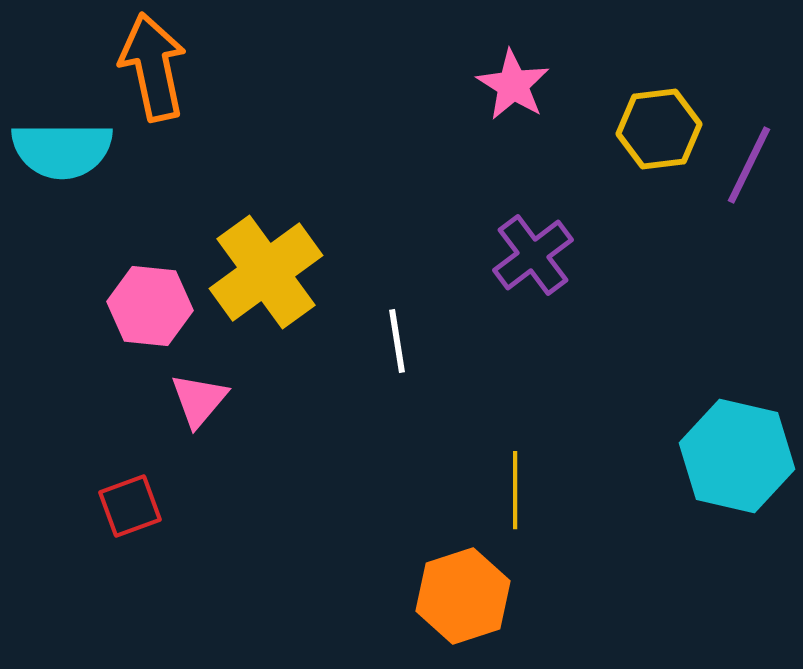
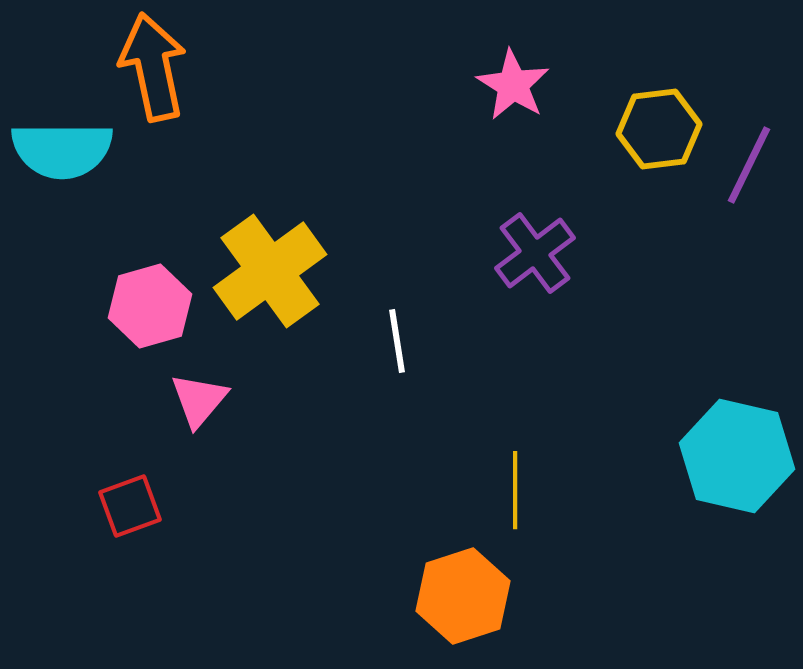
purple cross: moved 2 px right, 2 px up
yellow cross: moved 4 px right, 1 px up
pink hexagon: rotated 22 degrees counterclockwise
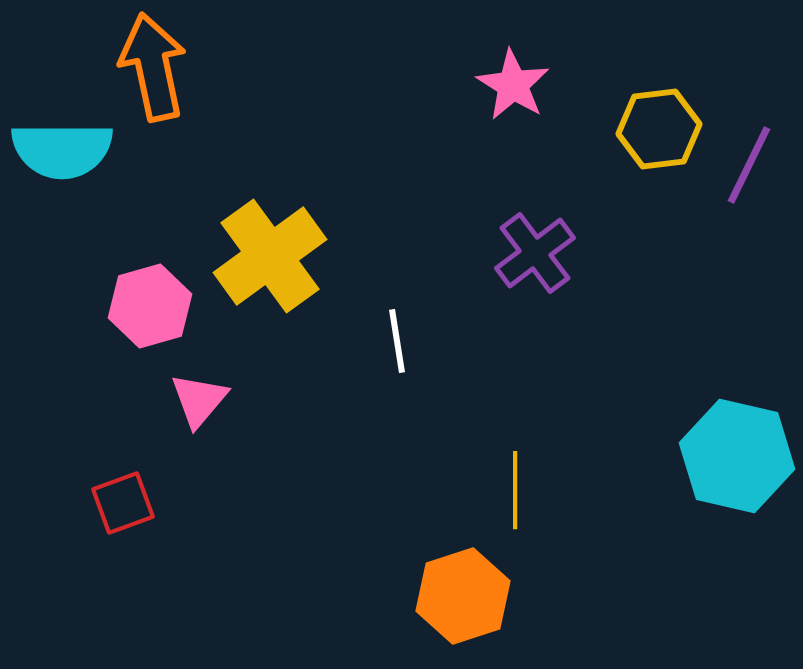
yellow cross: moved 15 px up
red square: moved 7 px left, 3 px up
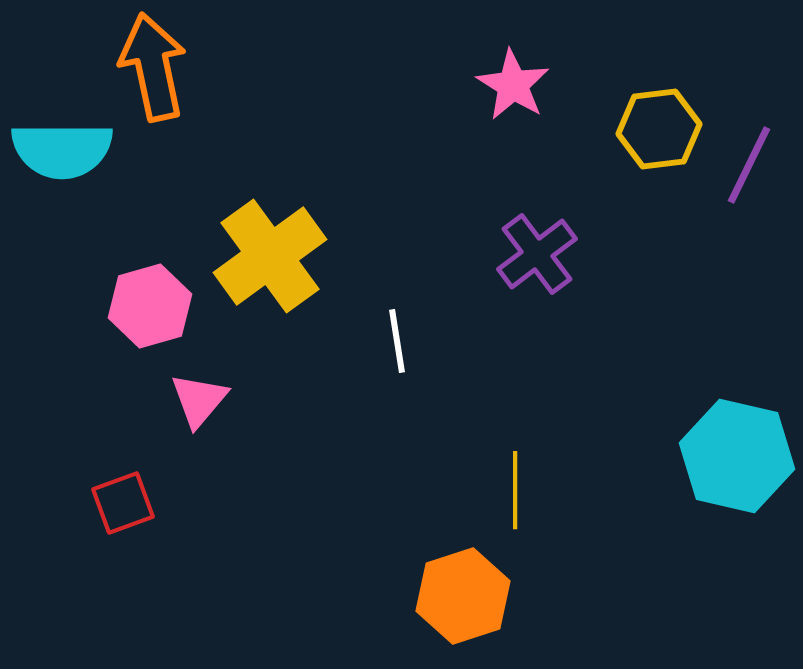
purple cross: moved 2 px right, 1 px down
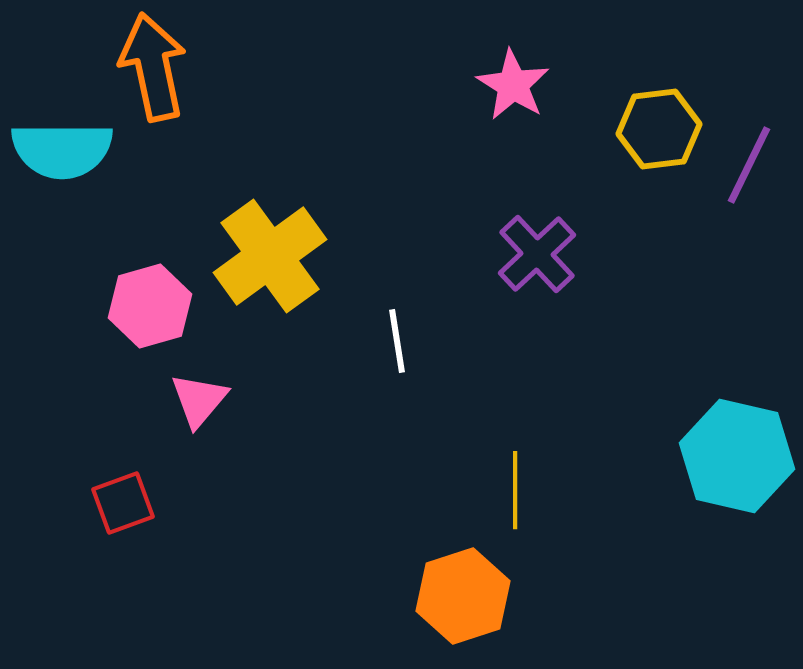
purple cross: rotated 6 degrees counterclockwise
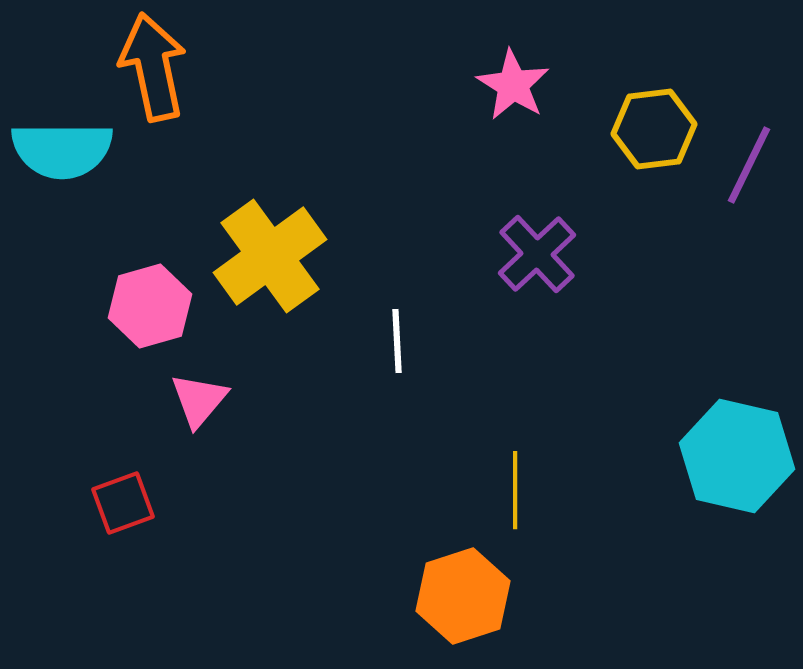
yellow hexagon: moved 5 px left
white line: rotated 6 degrees clockwise
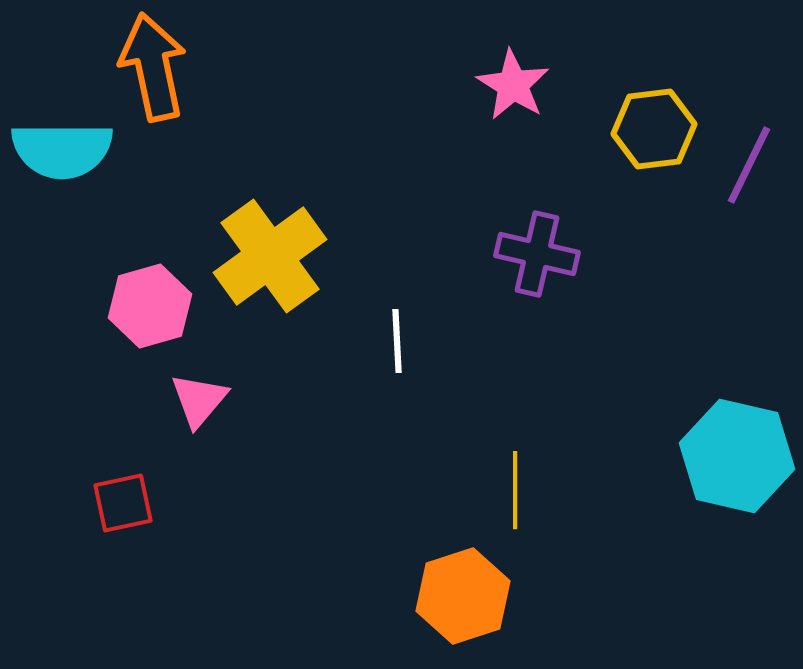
purple cross: rotated 34 degrees counterclockwise
red square: rotated 8 degrees clockwise
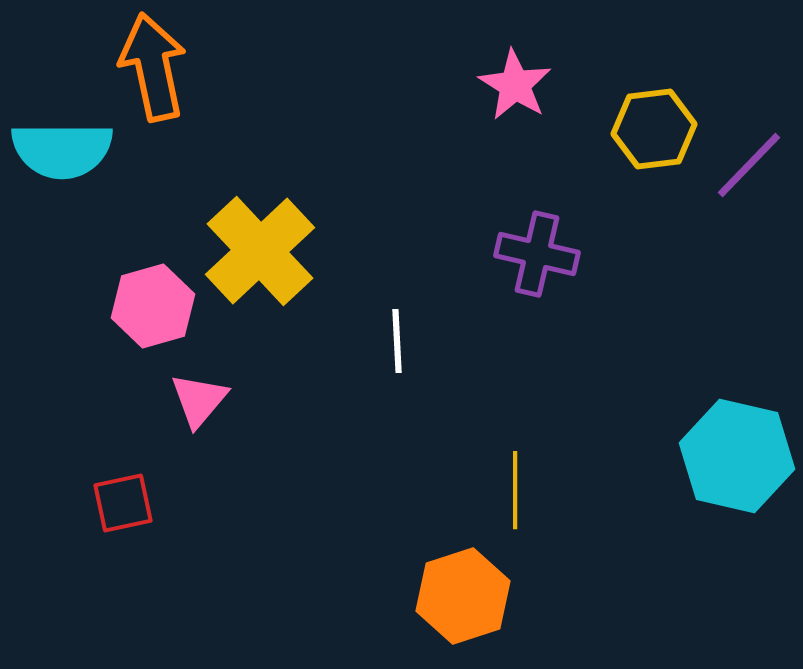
pink star: moved 2 px right
purple line: rotated 18 degrees clockwise
yellow cross: moved 10 px left, 5 px up; rotated 7 degrees counterclockwise
pink hexagon: moved 3 px right
